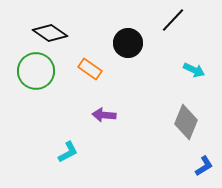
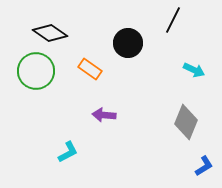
black line: rotated 16 degrees counterclockwise
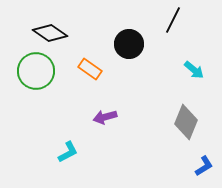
black circle: moved 1 px right, 1 px down
cyan arrow: rotated 15 degrees clockwise
purple arrow: moved 1 px right, 2 px down; rotated 20 degrees counterclockwise
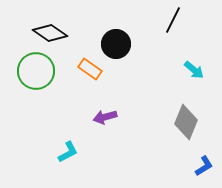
black circle: moved 13 px left
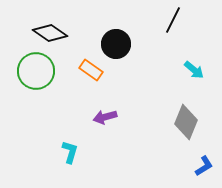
orange rectangle: moved 1 px right, 1 px down
cyan L-shape: moved 2 px right; rotated 45 degrees counterclockwise
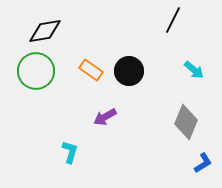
black diamond: moved 5 px left, 2 px up; rotated 44 degrees counterclockwise
black circle: moved 13 px right, 27 px down
purple arrow: rotated 15 degrees counterclockwise
blue L-shape: moved 1 px left, 3 px up
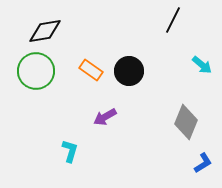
cyan arrow: moved 8 px right, 5 px up
cyan L-shape: moved 1 px up
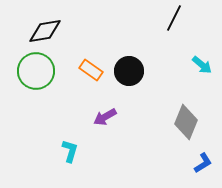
black line: moved 1 px right, 2 px up
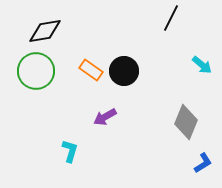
black line: moved 3 px left
black circle: moved 5 px left
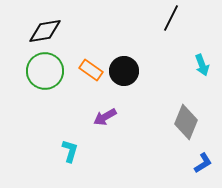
cyan arrow: rotated 30 degrees clockwise
green circle: moved 9 px right
